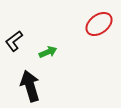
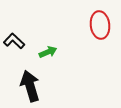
red ellipse: moved 1 px right, 1 px down; rotated 60 degrees counterclockwise
black L-shape: rotated 80 degrees clockwise
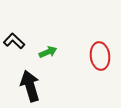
red ellipse: moved 31 px down
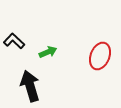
red ellipse: rotated 28 degrees clockwise
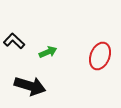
black arrow: rotated 124 degrees clockwise
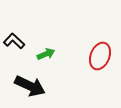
green arrow: moved 2 px left, 2 px down
black arrow: rotated 8 degrees clockwise
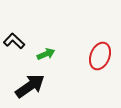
black arrow: rotated 60 degrees counterclockwise
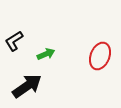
black L-shape: rotated 75 degrees counterclockwise
black arrow: moved 3 px left
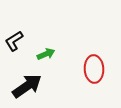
red ellipse: moved 6 px left, 13 px down; rotated 24 degrees counterclockwise
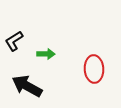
green arrow: rotated 24 degrees clockwise
black arrow: rotated 116 degrees counterclockwise
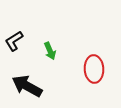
green arrow: moved 4 px right, 3 px up; rotated 66 degrees clockwise
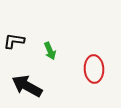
black L-shape: rotated 40 degrees clockwise
